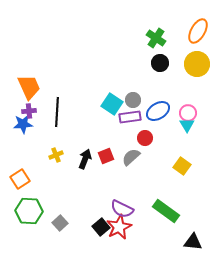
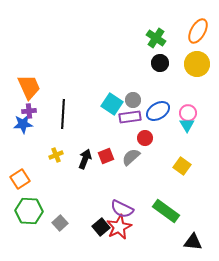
black line: moved 6 px right, 2 px down
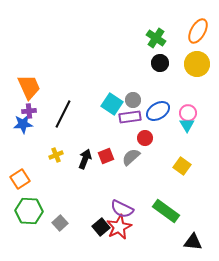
black line: rotated 24 degrees clockwise
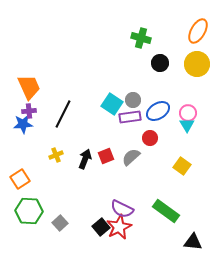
green cross: moved 15 px left; rotated 18 degrees counterclockwise
red circle: moved 5 px right
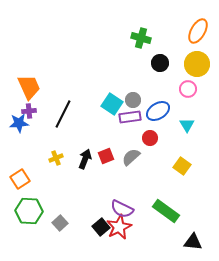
pink circle: moved 24 px up
blue star: moved 4 px left, 1 px up
yellow cross: moved 3 px down
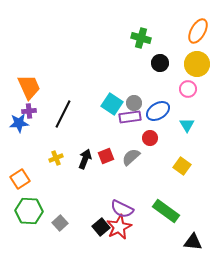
gray circle: moved 1 px right, 3 px down
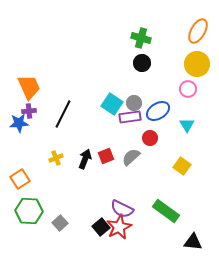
black circle: moved 18 px left
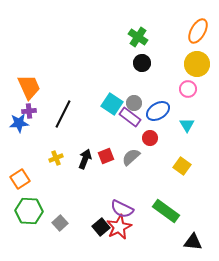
green cross: moved 3 px left, 1 px up; rotated 18 degrees clockwise
purple rectangle: rotated 45 degrees clockwise
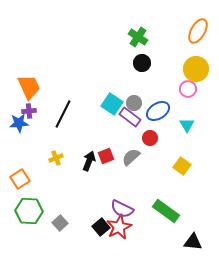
yellow circle: moved 1 px left, 5 px down
black arrow: moved 4 px right, 2 px down
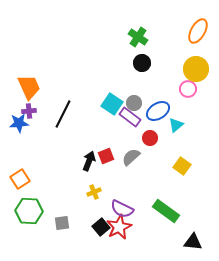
cyan triangle: moved 11 px left; rotated 21 degrees clockwise
yellow cross: moved 38 px right, 34 px down
gray square: moved 2 px right; rotated 35 degrees clockwise
